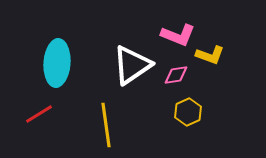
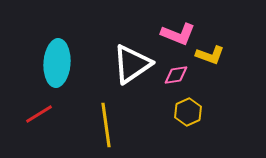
pink L-shape: moved 1 px up
white triangle: moved 1 px up
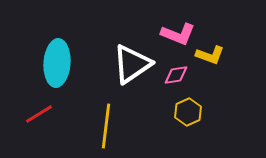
yellow line: moved 1 px down; rotated 15 degrees clockwise
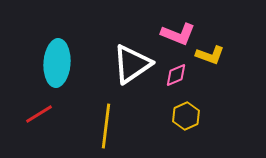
pink diamond: rotated 15 degrees counterclockwise
yellow hexagon: moved 2 px left, 4 px down
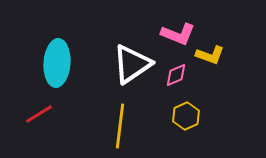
yellow line: moved 14 px right
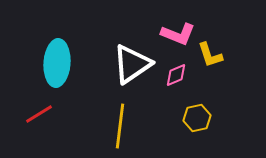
yellow L-shape: rotated 52 degrees clockwise
yellow hexagon: moved 11 px right, 2 px down; rotated 12 degrees clockwise
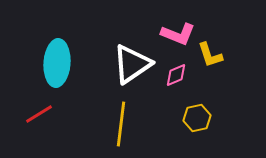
yellow line: moved 1 px right, 2 px up
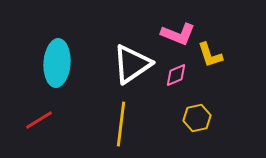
red line: moved 6 px down
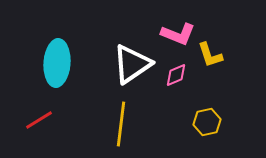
yellow hexagon: moved 10 px right, 4 px down
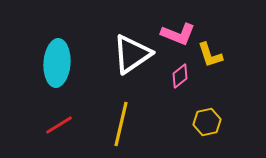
white triangle: moved 10 px up
pink diamond: moved 4 px right, 1 px down; rotated 15 degrees counterclockwise
red line: moved 20 px right, 5 px down
yellow line: rotated 6 degrees clockwise
